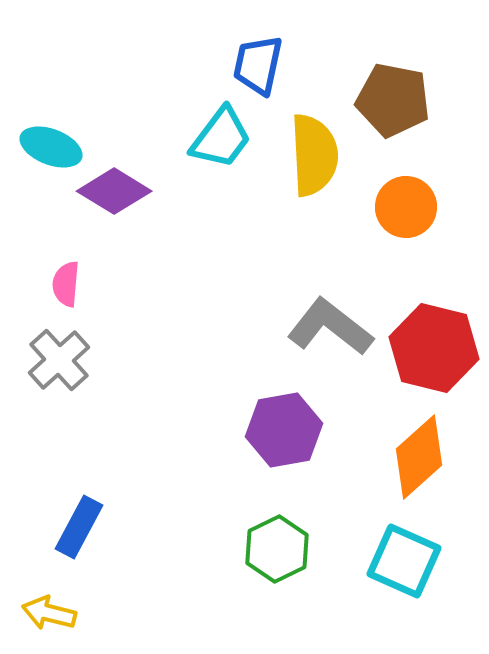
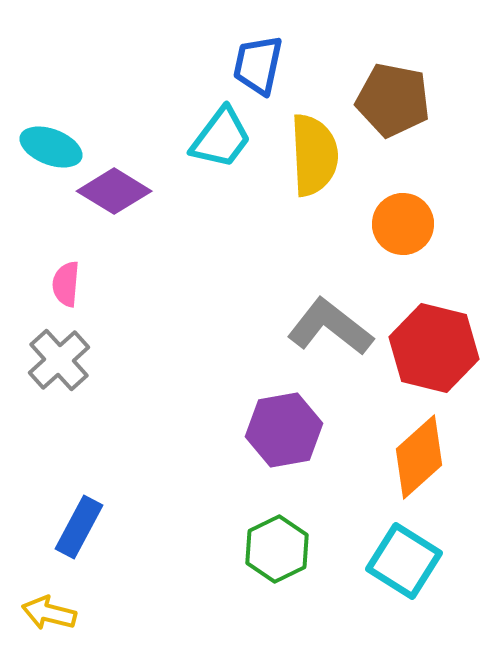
orange circle: moved 3 px left, 17 px down
cyan square: rotated 8 degrees clockwise
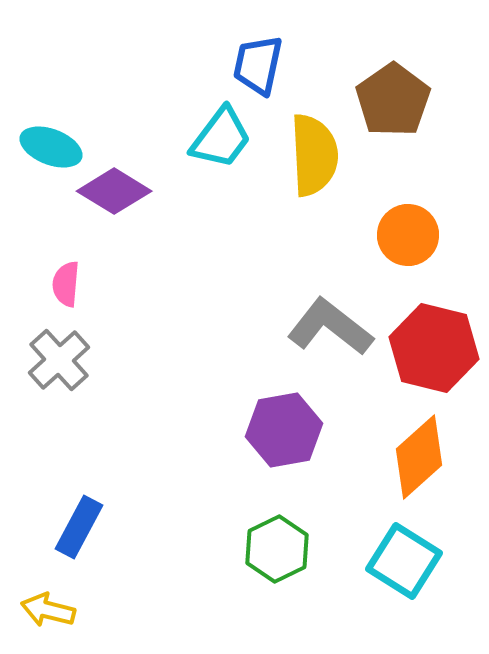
brown pentagon: rotated 26 degrees clockwise
orange circle: moved 5 px right, 11 px down
yellow arrow: moved 1 px left, 3 px up
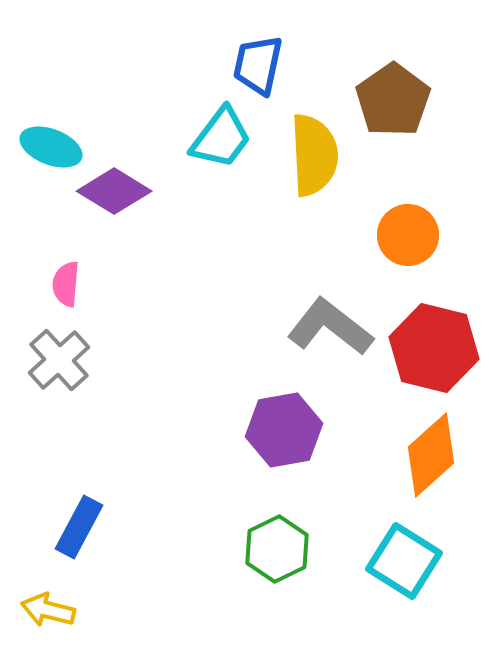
orange diamond: moved 12 px right, 2 px up
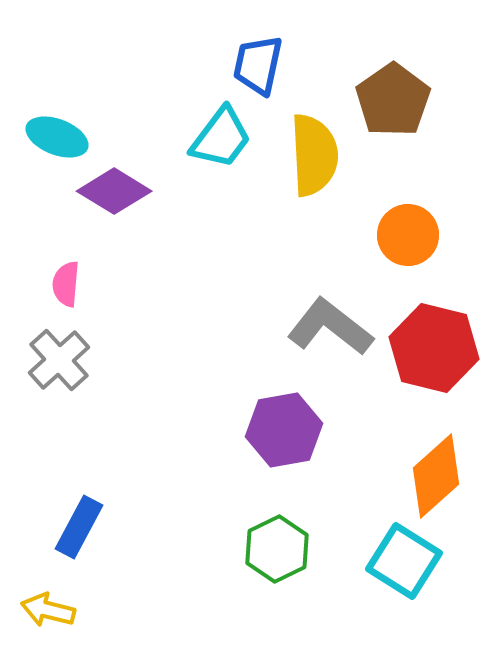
cyan ellipse: moved 6 px right, 10 px up
orange diamond: moved 5 px right, 21 px down
